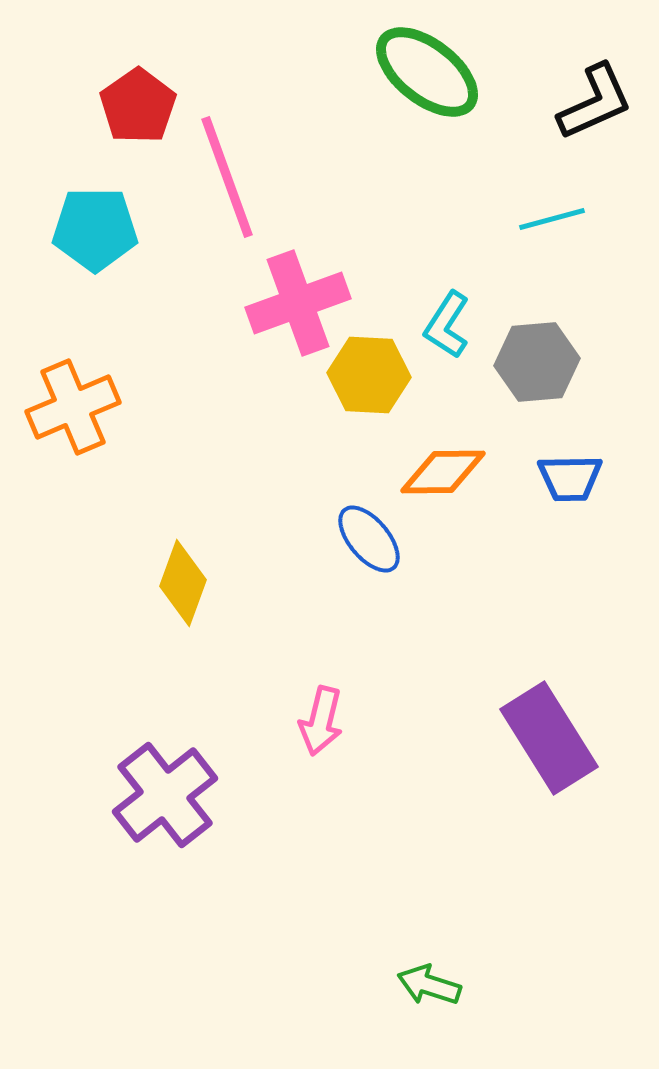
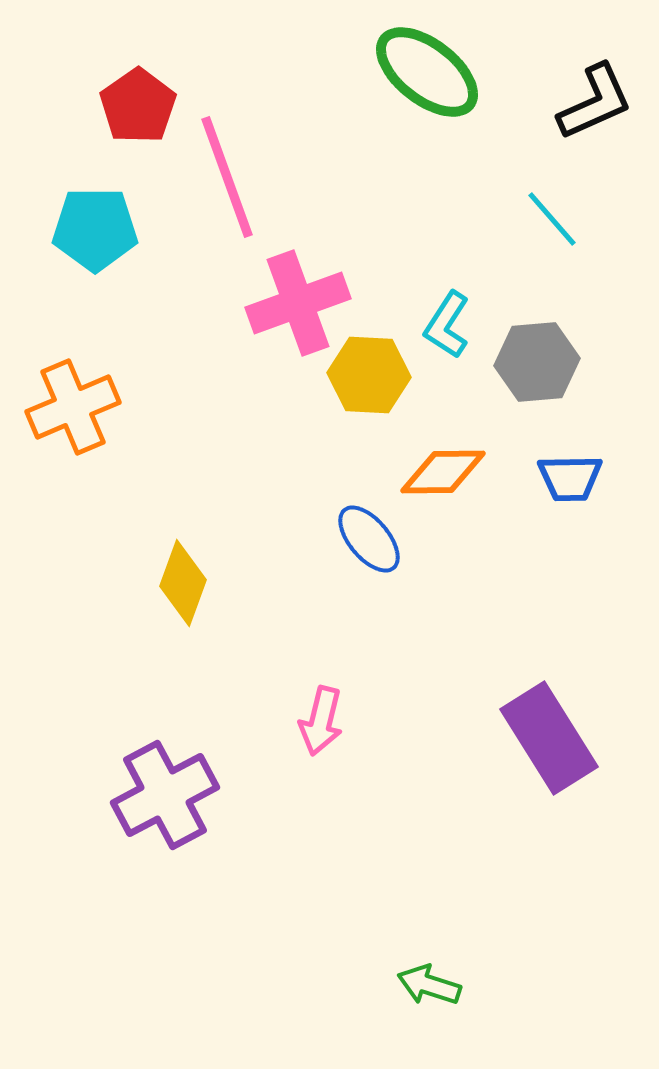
cyan line: rotated 64 degrees clockwise
purple cross: rotated 10 degrees clockwise
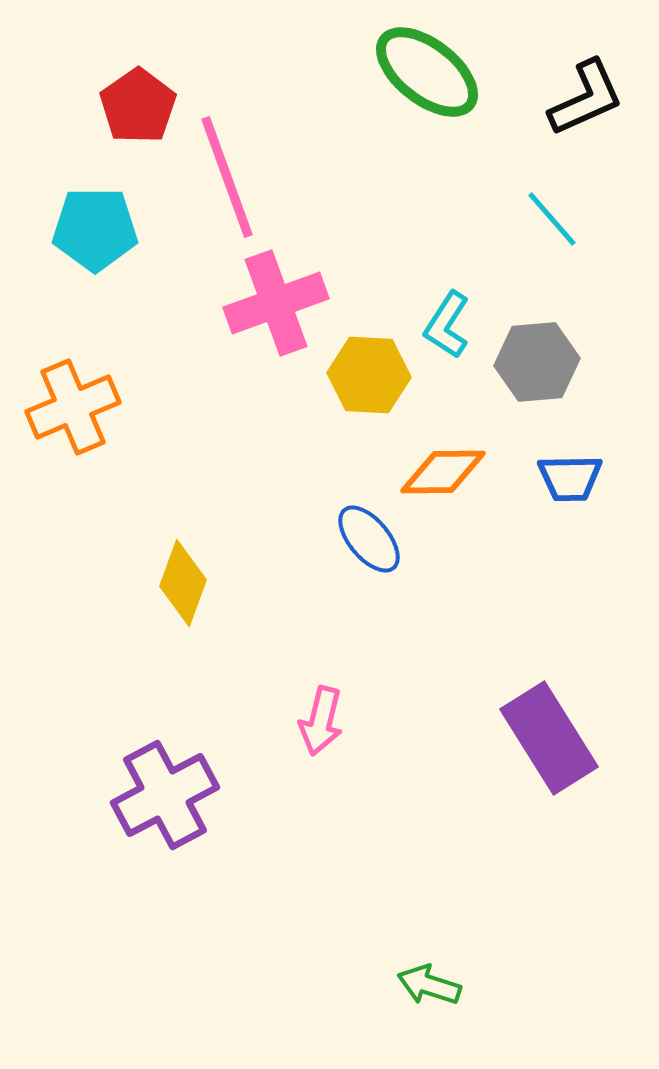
black L-shape: moved 9 px left, 4 px up
pink cross: moved 22 px left
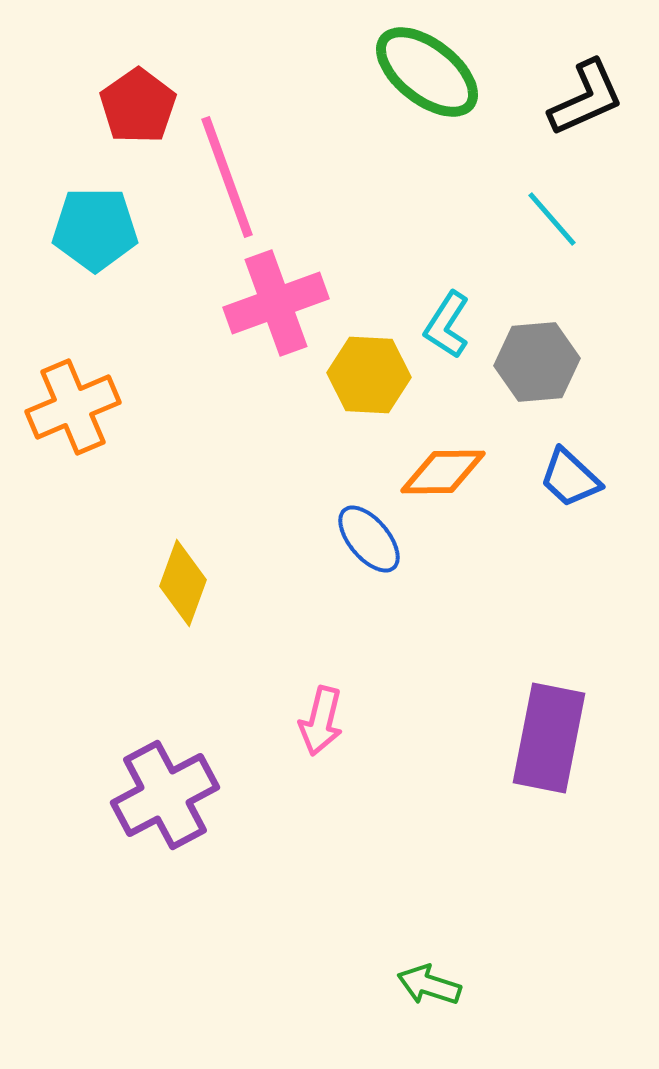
blue trapezoid: rotated 44 degrees clockwise
purple rectangle: rotated 43 degrees clockwise
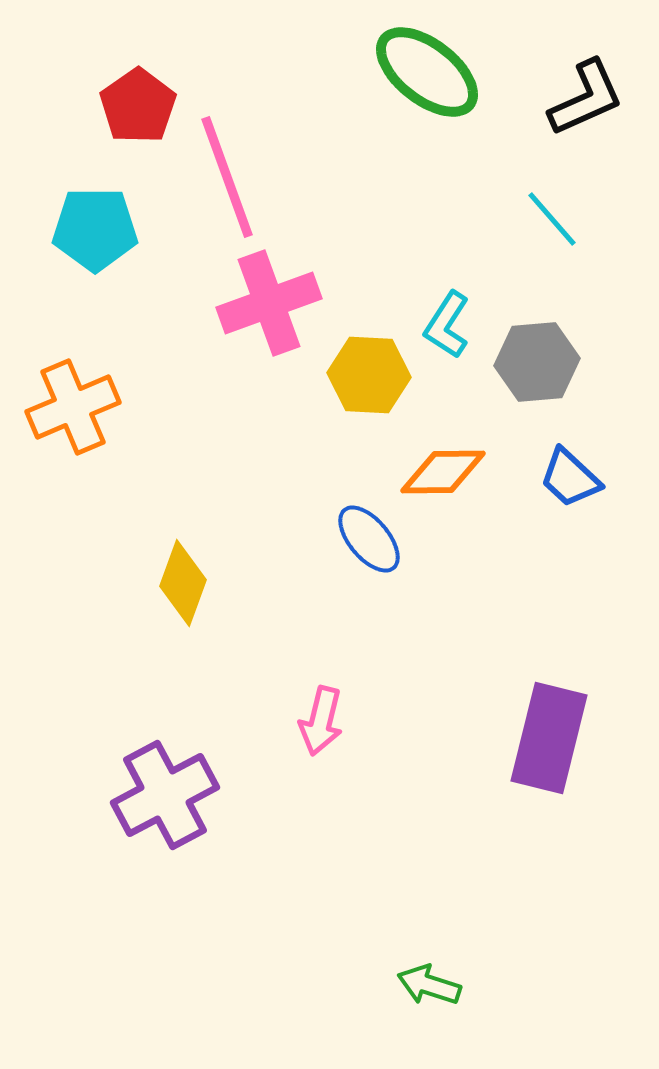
pink cross: moved 7 px left
purple rectangle: rotated 3 degrees clockwise
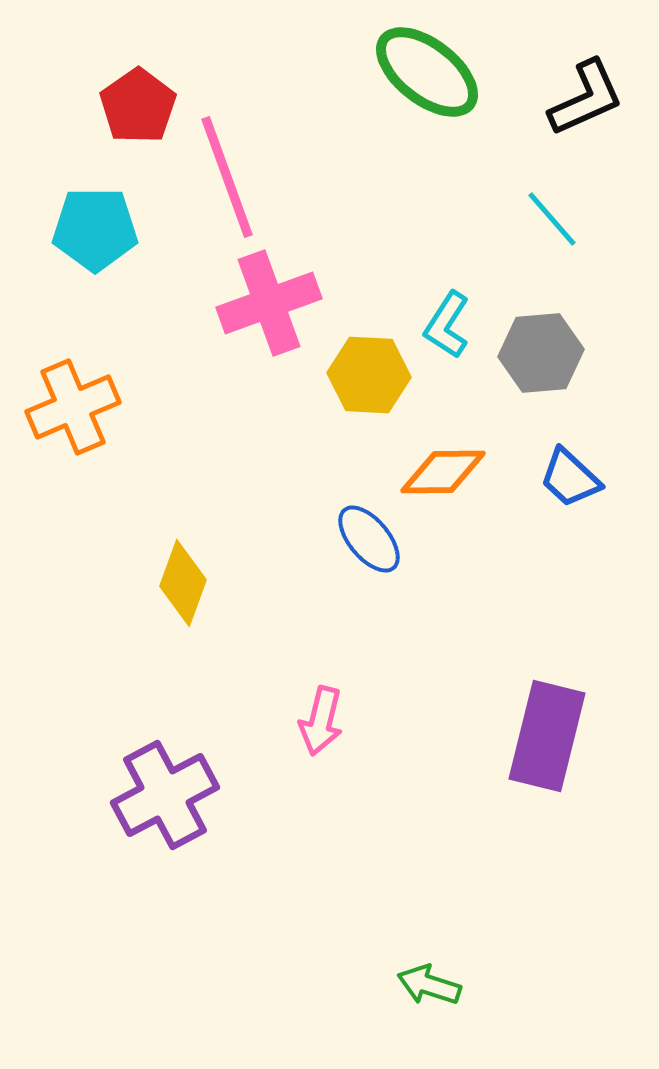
gray hexagon: moved 4 px right, 9 px up
purple rectangle: moved 2 px left, 2 px up
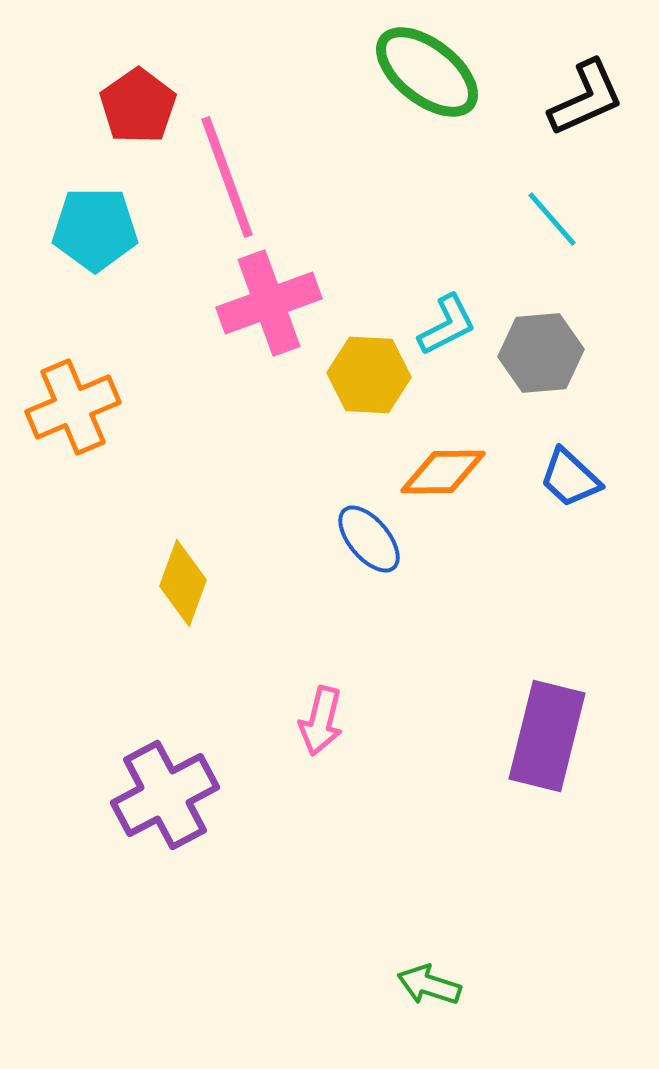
cyan L-shape: rotated 150 degrees counterclockwise
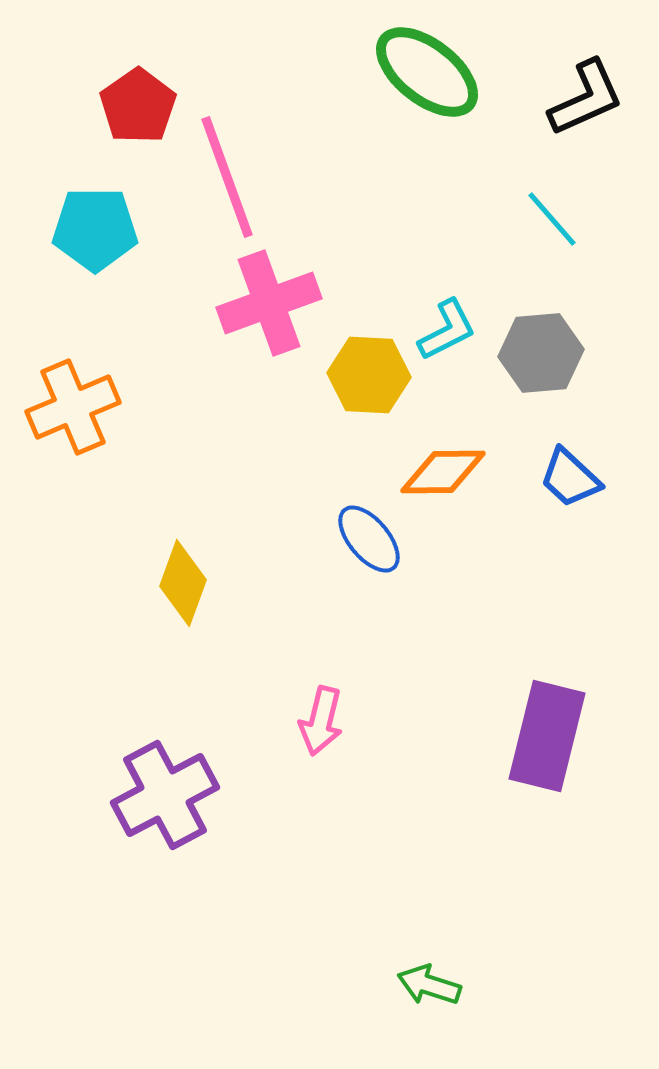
cyan L-shape: moved 5 px down
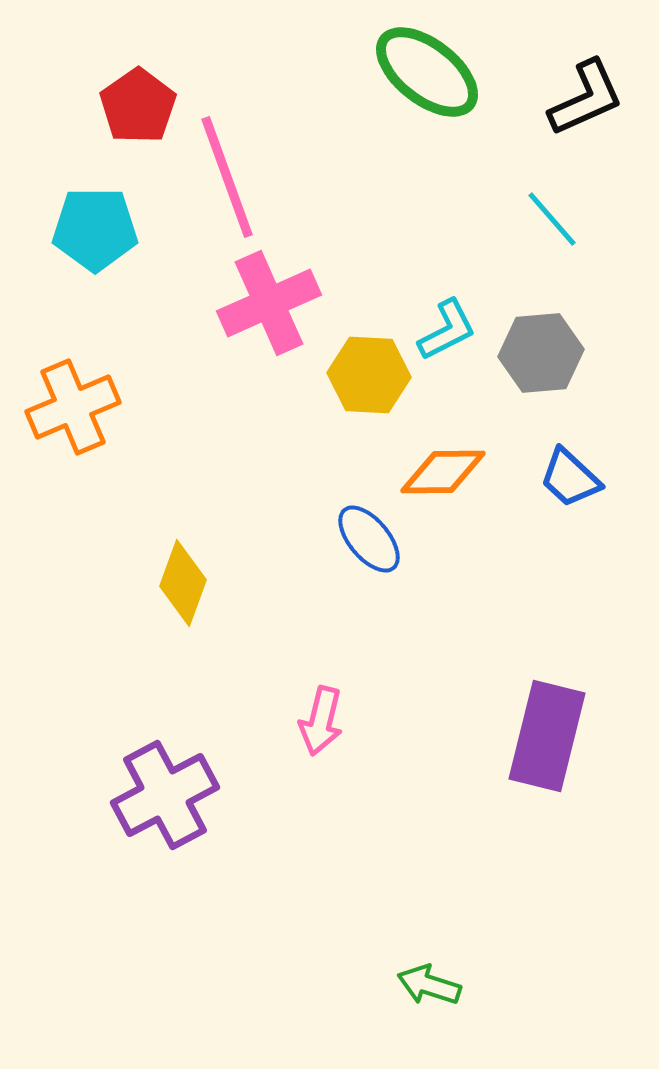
pink cross: rotated 4 degrees counterclockwise
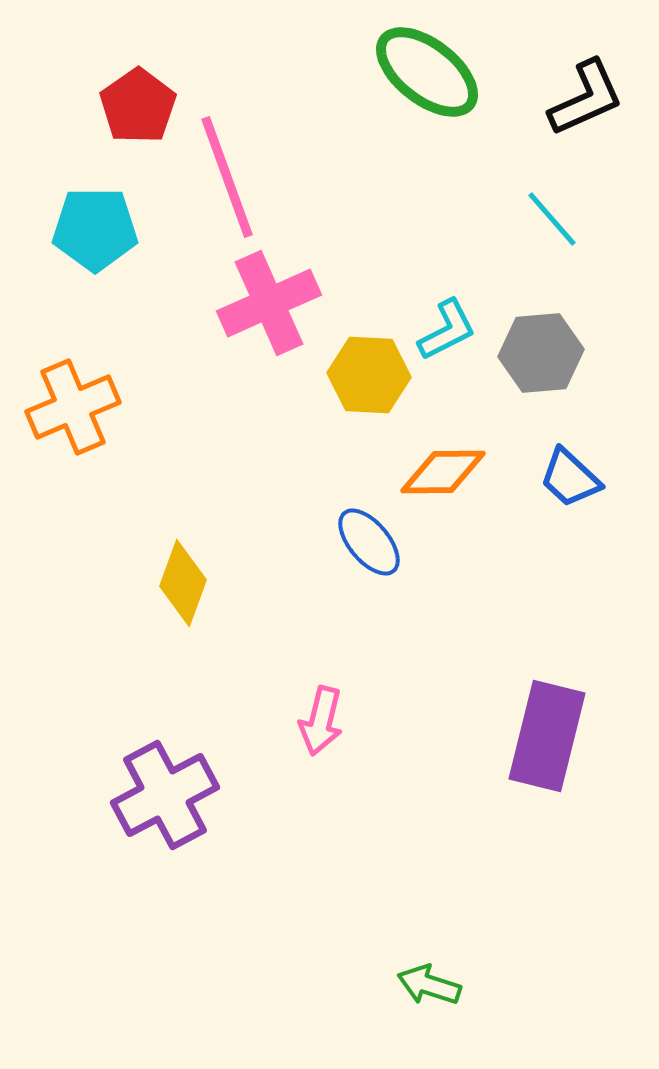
blue ellipse: moved 3 px down
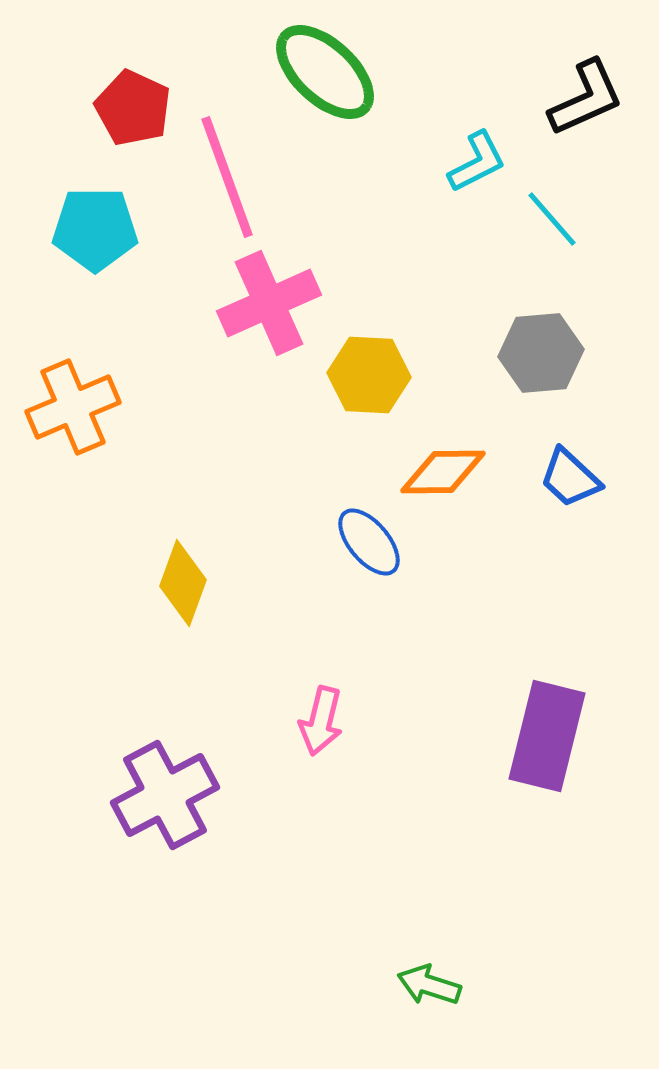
green ellipse: moved 102 px left; rotated 5 degrees clockwise
red pentagon: moved 5 px left, 2 px down; rotated 12 degrees counterclockwise
cyan L-shape: moved 30 px right, 168 px up
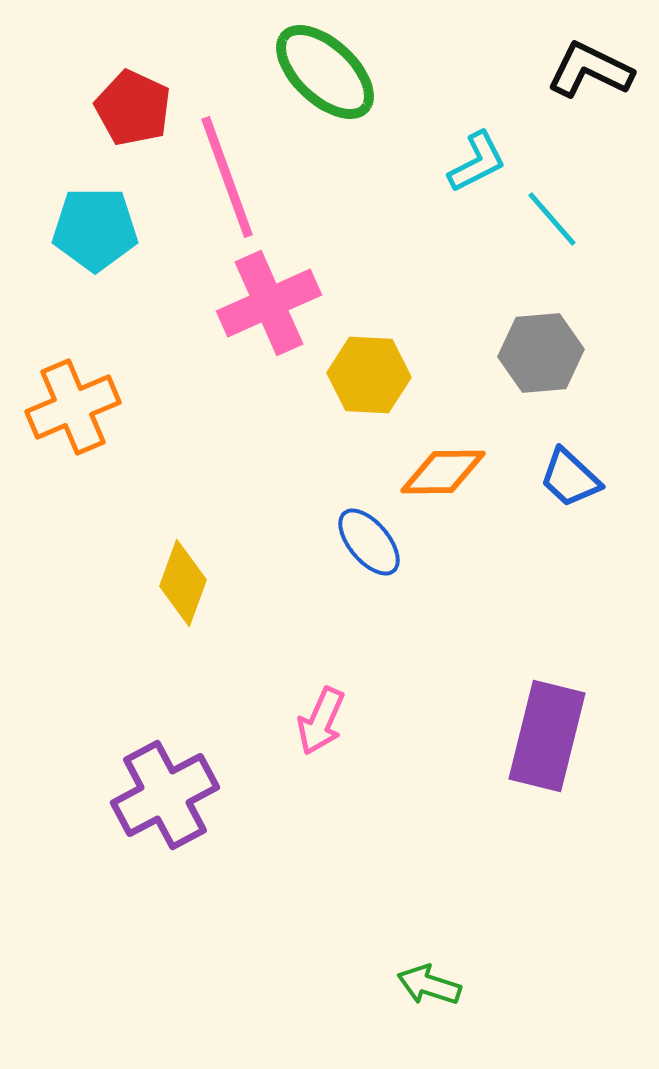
black L-shape: moved 4 px right, 28 px up; rotated 130 degrees counterclockwise
pink arrow: rotated 10 degrees clockwise
